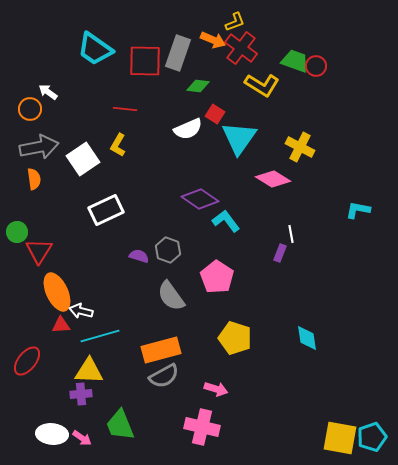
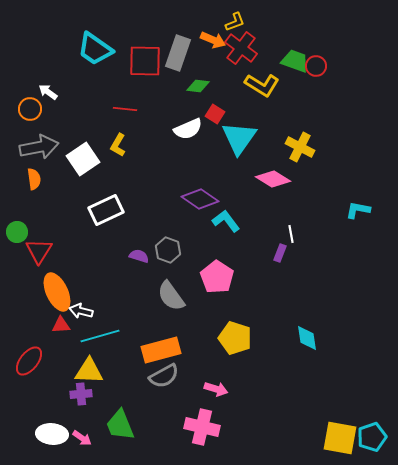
red ellipse at (27, 361): moved 2 px right
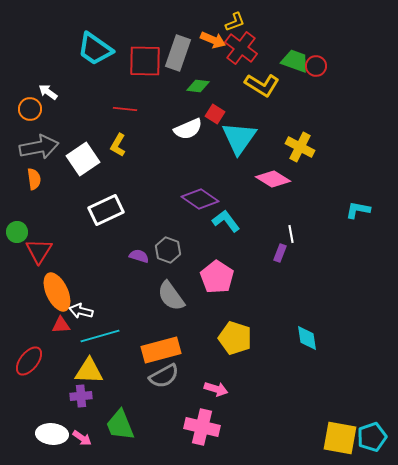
purple cross at (81, 394): moved 2 px down
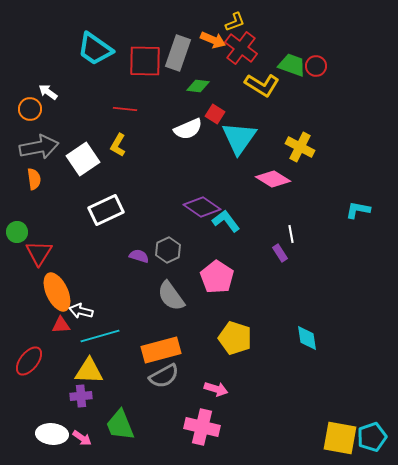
green trapezoid at (295, 61): moved 3 px left, 4 px down
purple diamond at (200, 199): moved 2 px right, 8 px down
gray hexagon at (168, 250): rotated 15 degrees clockwise
red triangle at (39, 251): moved 2 px down
purple rectangle at (280, 253): rotated 54 degrees counterclockwise
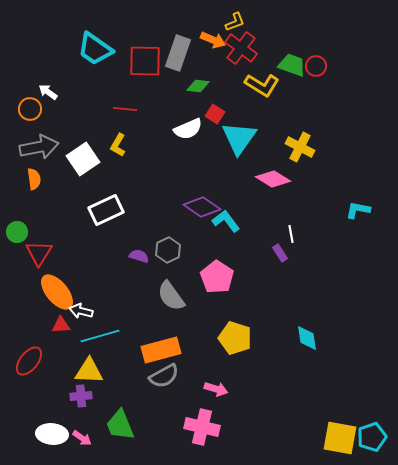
orange ellipse at (57, 292): rotated 15 degrees counterclockwise
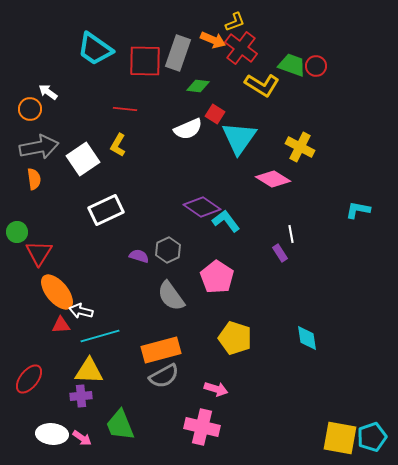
red ellipse at (29, 361): moved 18 px down
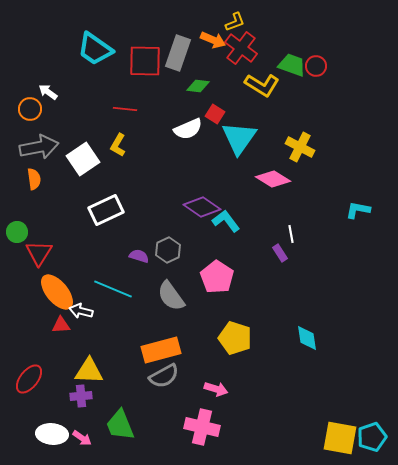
cyan line at (100, 336): moved 13 px right, 47 px up; rotated 39 degrees clockwise
